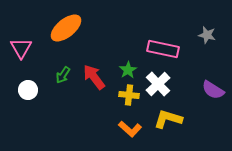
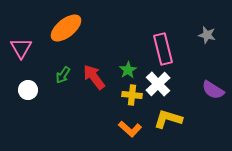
pink rectangle: rotated 64 degrees clockwise
yellow cross: moved 3 px right
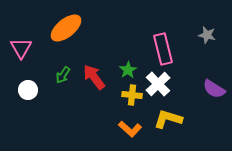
purple semicircle: moved 1 px right, 1 px up
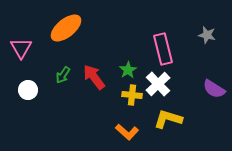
orange L-shape: moved 3 px left, 3 px down
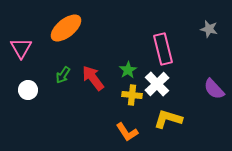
gray star: moved 2 px right, 6 px up
red arrow: moved 1 px left, 1 px down
white cross: moved 1 px left
purple semicircle: rotated 15 degrees clockwise
orange L-shape: rotated 15 degrees clockwise
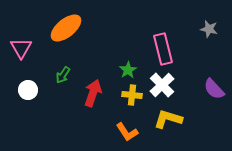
red arrow: moved 15 px down; rotated 56 degrees clockwise
white cross: moved 5 px right, 1 px down
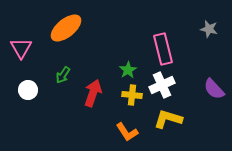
white cross: rotated 20 degrees clockwise
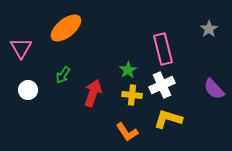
gray star: rotated 24 degrees clockwise
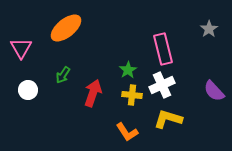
purple semicircle: moved 2 px down
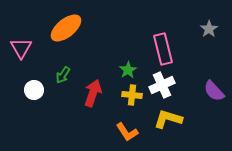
white circle: moved 6 px right
